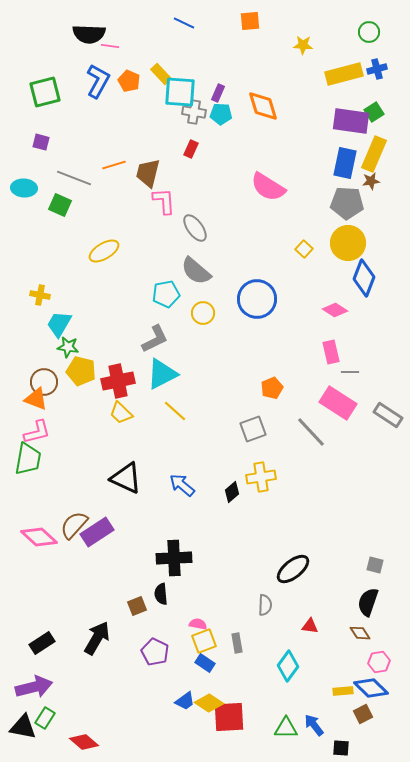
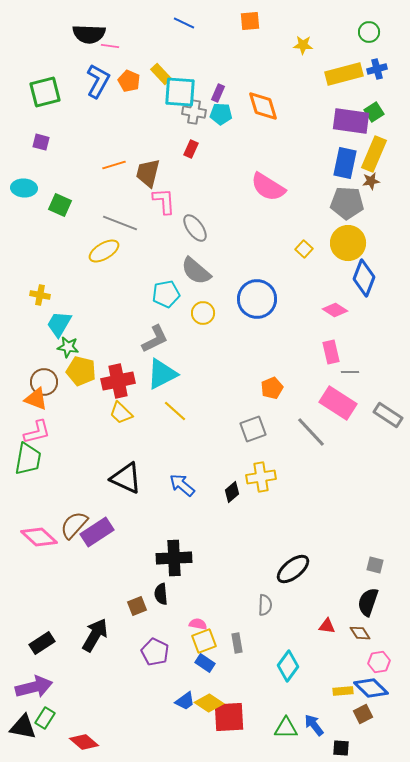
gray line at (74, 178): moved 46 px right, 45 px down
red triangle at (310, 626): moved 17 px right
black arrow at (97, 638): moved 2 px left, 3 px up
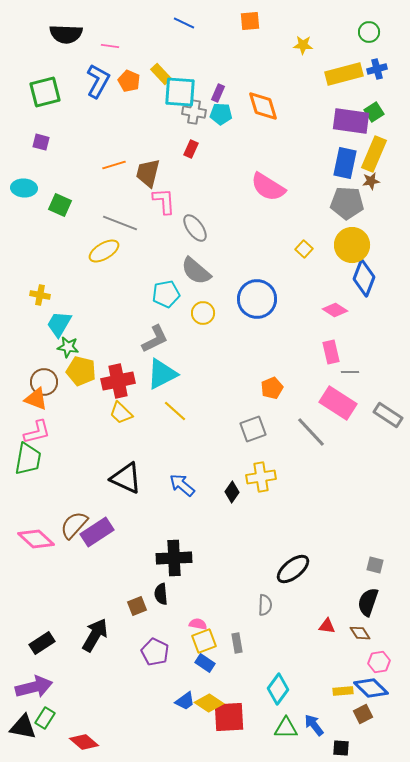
black semicircle at (89, 34): moved 23 px left
yellow circle at (348, 243): moved 4 px right, 2 px down
black diamond at (232, 492): rotated 15 degrees counterclockwise
pink diamond at (39, 537): moved 3 px left, 2 px down
cyan diamond at (288, 666): moved 10 px left, 23 px down
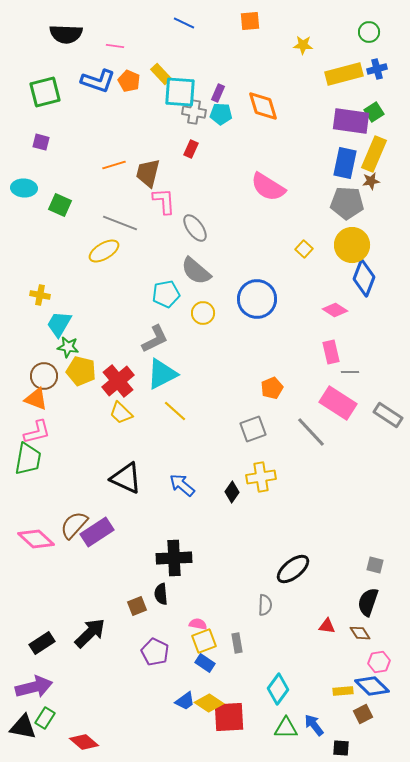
pink line at (110, 46): moved 5 px right
blue L-shape at (98, 81): rotated 80 degrees clockwise
red cross at (118, 381): rotated 28 degrees counterclockwise
brown circle at (44, 382): moved 6 px up
black arrow at (95, 635): moved 5 px left, 2 px up; rotated 16 degrees clockwise
blue diamond at (371, 688): moved 1 px right, 2 px up
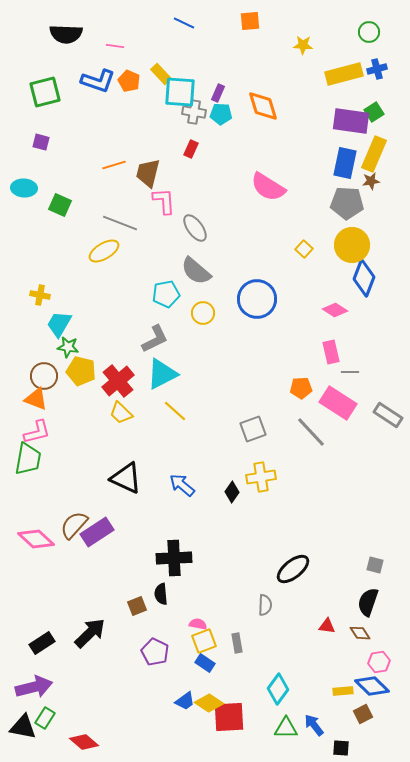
orange pentagon at (272, 388): moved 29 px right; rotated 20 degrees clockwise
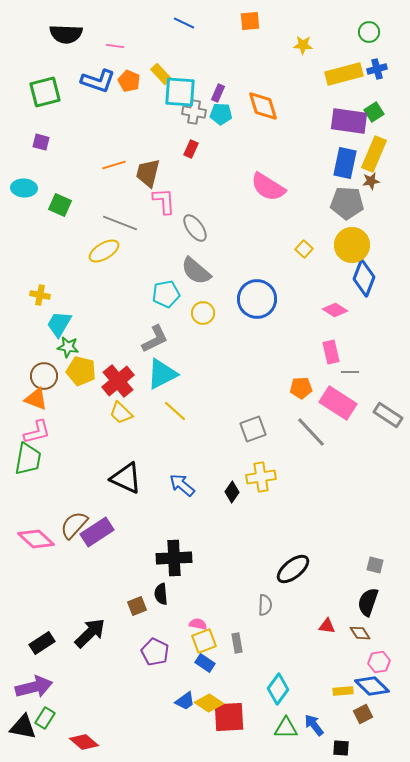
purple rectangle at (351, 121): moved 2 px left
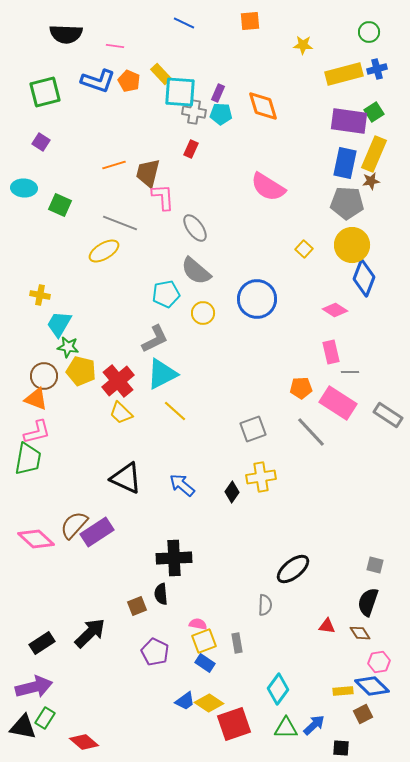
purple square at (41, 142): rotated 18 degrees clockwise
pink L-shape at (164, 201): moved 1 px left, 4 px up
red square at (229, 717): moved 5 px right, 7 px down; rotated 16 degrees counterclockwise
blue arrow at (314, 725): rotated 85 degrees clockwise
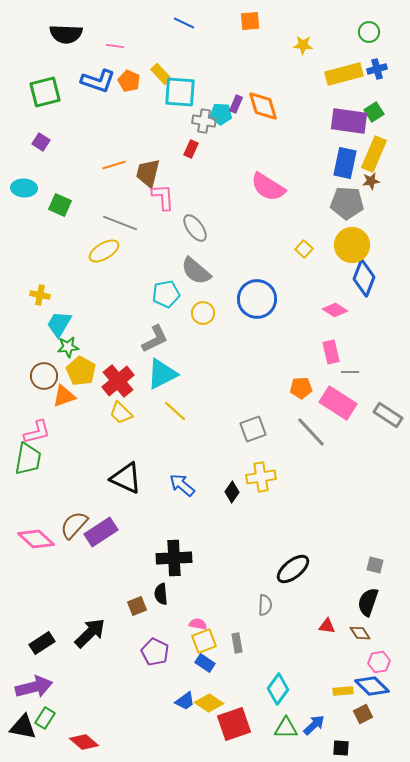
purple rectangle at (218, 93): moved 18 px right, 11 px down
gray cross at (194, 112): moved 10 px right, 9 px down
green star at (68, 347): rotated 15 degrees counterclockwise
yellow pentagon at (81, 371): rotated 16 degrees clockwise
orange triangle at (36, 399): moved 28 px right, 3 px up; rotated 40 degrees counterclockwise
purple rectangle at (97, 532): moved 4 px right
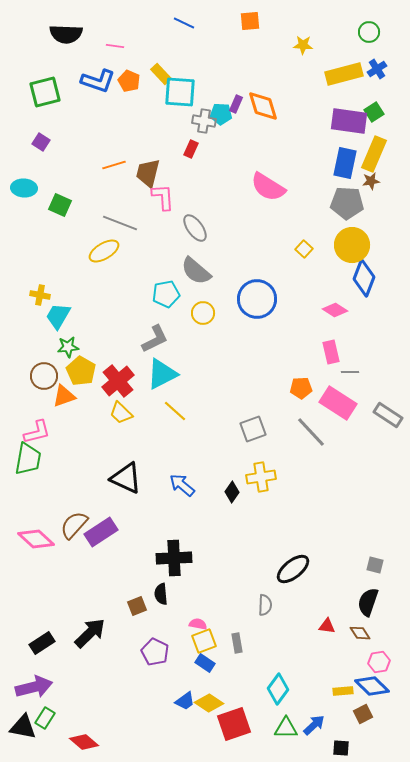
blue cross at (377, 69): rotated 18 degrees counterclockwise
cyan trapezoid at (59, 324): moved 1 px left, 8 px up
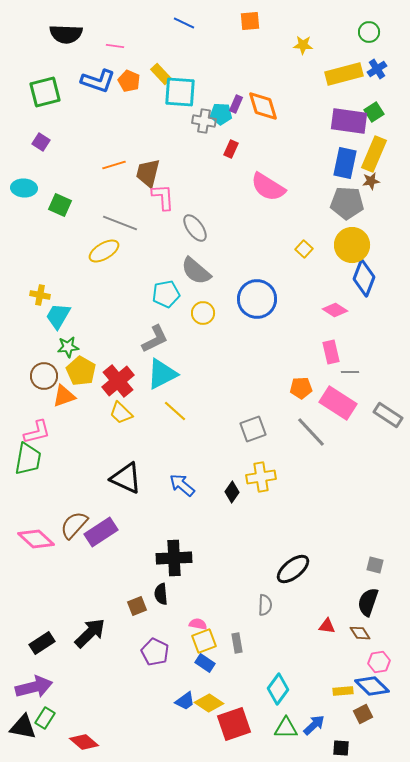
red rectangle at (191, 149): moved 40 px right
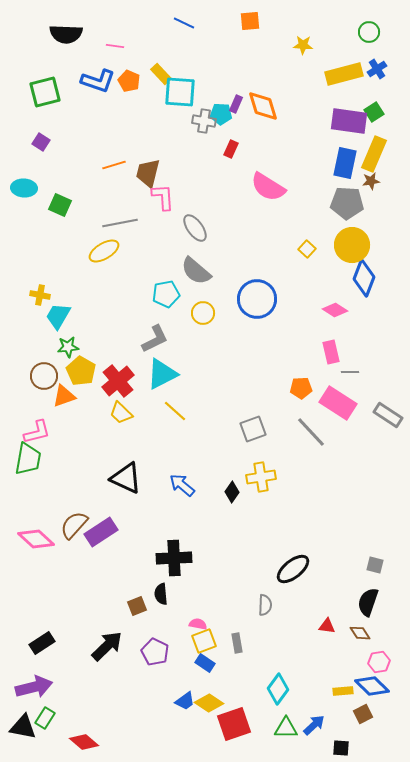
gray line at (120, 223): rotated 32 degrees counterclockwise
yellow square at (304, 249): moved 3 px right
black arrow at (90, 633): moved 17 px right, 13 px down
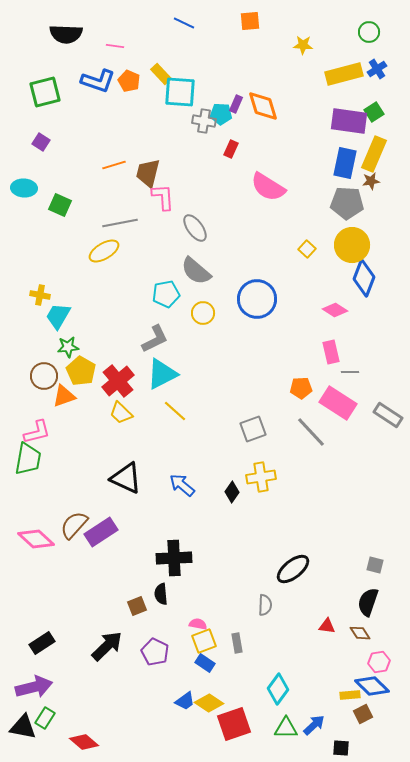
yellow rectangle at (343, 691): moved 7 px right, 4 px down
